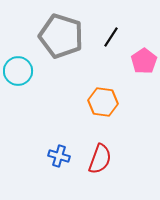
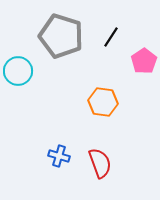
red semicircle: moved 4 px down; rotated 40 degrees counterclockwise
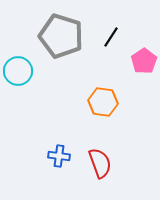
blue cross: rotated 10 degrees counterclockwise
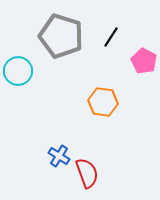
pink pentagon: rotated 10 degrees counterclockwise
blue cross: rotated 25 degrees clockwise
red semicircle: moved 13 px left, 10 px down
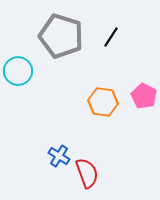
pink pentagon: moved 35 px down
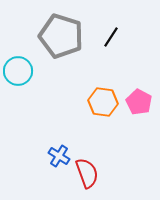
pink pentagon: moved 5 px left, 6 px down
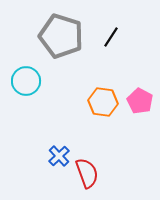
cyan circle: moved 8 px right, 10 px down
pink pentagon: moved 1 px right, 1 px up
blue cross: rotated 15 degrees clockwise
